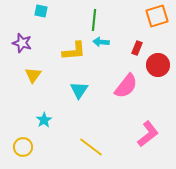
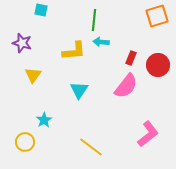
cyan square: moved 1 px up
red rectangle: moved 6 px left, 10 px down
yellow circle: moved 2 px right, 5 px up
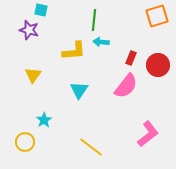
purple star: moved 7 px right, 13 px up
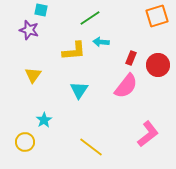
green line: moved 4 px left, 2 px up; rotated 50 degrees clockwise
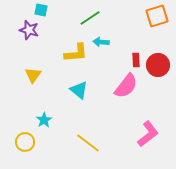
yellow L-shape: moved 2 px right, 2 px down
red rectangle: moved 5 px right, 2 px down; rotated 24 degrees counterclockwise
cyan triangle: rotated 24 degrees counterclockwise
yellow line: moved 3 px left, 4 px up
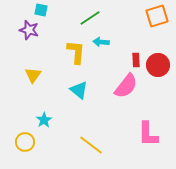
yellow L-shape: moved 1 px up; rotated 80 degrees counterclockwise
pink L-shape: rotated 128 degrees clockwise
yellow line: moved 3 px right, 2 px down
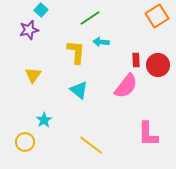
cyan square: rotated 32 degrees clockwise
orange square: rotated 15 degrees counterclockwise
purple star: rotated 30 degrees counterclockwise
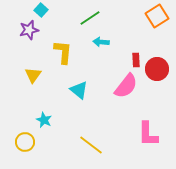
yellow L-shape: moved 13 px left
red circle: moved 1 px left, 4 px down
cyan star: rotated 14 degrees counterclockwise
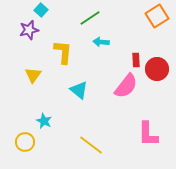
cyan star: moved 1 px down
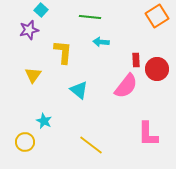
green line: moved 1 px up; rotated 40 degrees clockwise
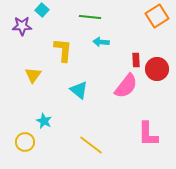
cyan square: moved 1 px right
purple star: moved 7 px left, 4 px up; rotated 12 degrees clockwise
yellow L-shape: moved 2 px up
